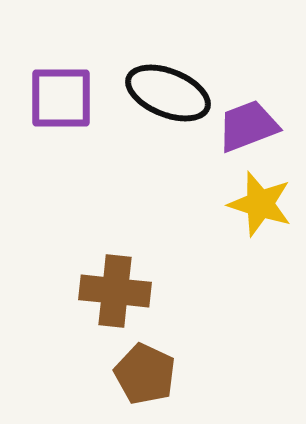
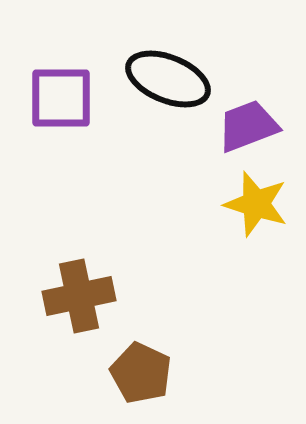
black ellipse: moved 14 px up
yellow star: moved 4 px left
brown cross: moved 36 px left, 5 px down; rotated 18 degrees counterclockwise
brown pentagon: moved 4 px left, 1 px up
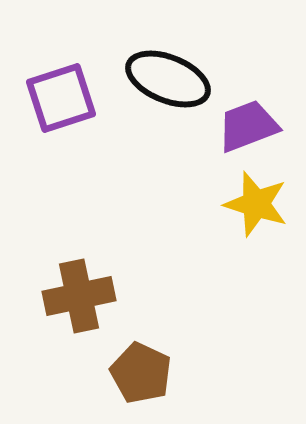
purple square: rotated 18 degrees counterclockwise
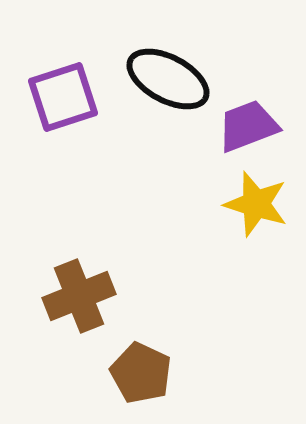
black ellipse: rotated 6 degrees clockwise
purple square: moved 2 px right, 1 px up
brown cross: rotated 10 degrees counterclockwise
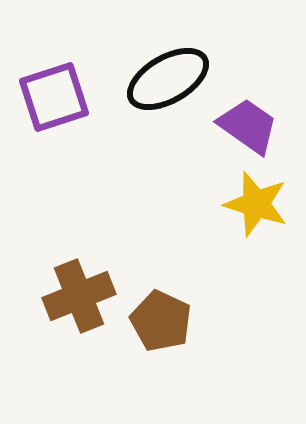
black ellipse: rotated 58 degrees counterclockwise
purple square: moved 9 px left
purple trapezoid: rotated 56 degrees clockwise
brown pentagon: moved 20 px right, 52 px up
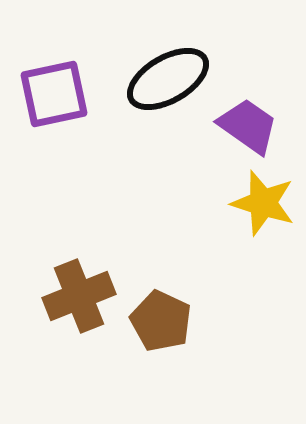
purple square: moved 3 px up; rotated 6 degrees clockwise
yellow star: moved 7 px right, 1 px up
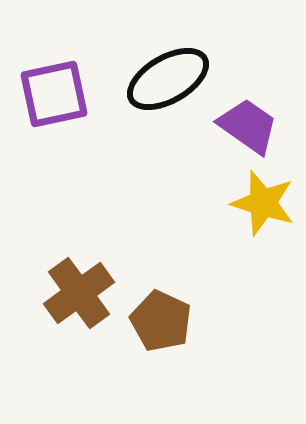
brown cross: moved 3 px up; rotated 14 degrees counterclockwise
